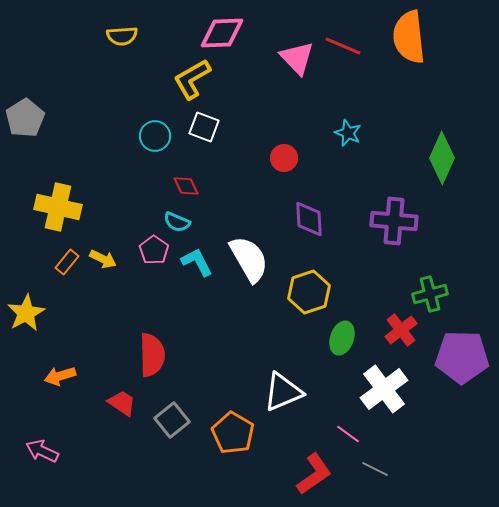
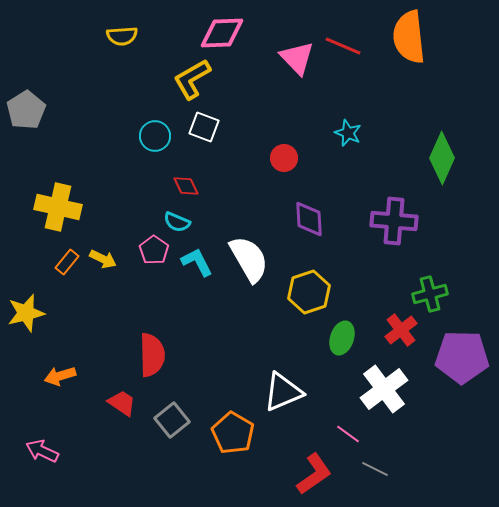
gray pentagon: moved 1 px right, 8 px up
yellow star: rotated 15 degrees clockwise
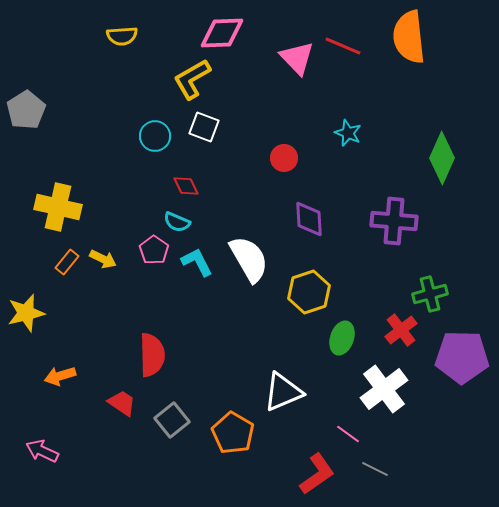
red L-shape: moved 3 px right
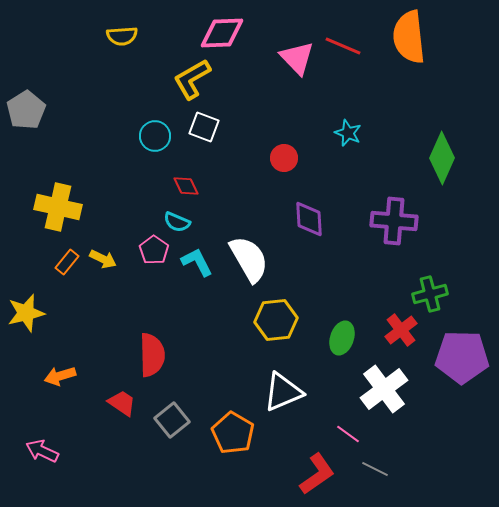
yellow hexagon: moved 33 px left, 28 px down; rotated 12 degrees clockwise
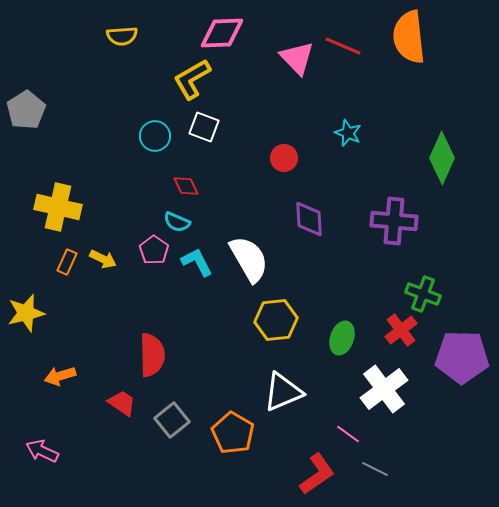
orange rectangle: rotated 15 degrees counterclockwise
green cross: moved 7 px left; rotated 36 degrees clockwise
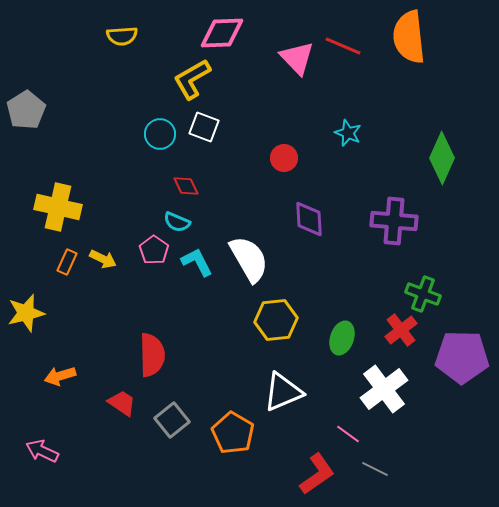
cyan circle: moved 5 px right, 2 px up
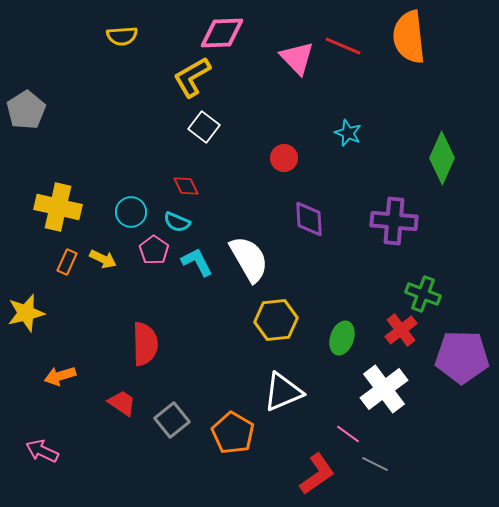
yellow L-shape: moved 2 px up
white square: rotated 16 degrees clockwise
cyan circle: moved 29 px left, 78 px down
red semicircle: moved 7 px left, 11 px up
gray line: moved 5 px up
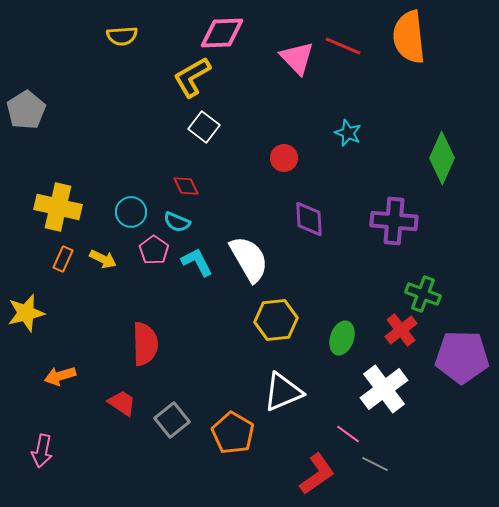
orange rectangle: moved 4 px left, 3 px up
pink arrow: rotated 104 degrees counterclockwise
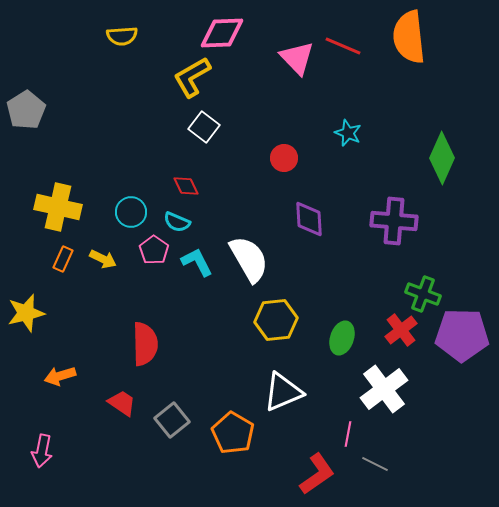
purple pentagon: moved 22 px up
pink line: rotated 65 degrees clockwise
